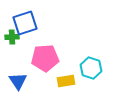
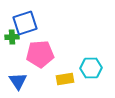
pink pentagon: moved 5 px left, 4 px up
cyan hexagon: rotated 20 degrees counterclockwise
yellow rectangle: moved 1 px left, 2 px up
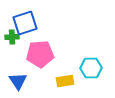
yellow rectangle: moved 2 px down
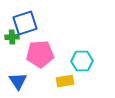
cyan hexagon: moved 9 px left, 7 px up
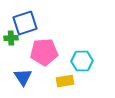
green cross: moved 1 px left, 1 px down
pink pentagon: moved 4 px right, 2 px up
blue triangle: moved 5 px right, 4 px up
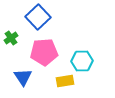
blue square: moved 13 px right, 6 px up; rotated 25 degrees counterclockwise
green cross: rotated 32 degrees counterclockwise
